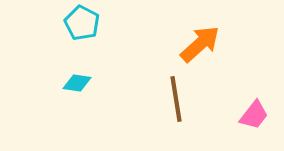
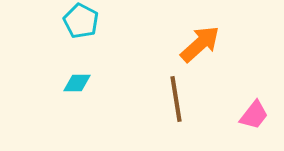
cyan pentagon: moved 1 px left, 2 px up
cyan diamond: rotated 8 degrees counterclockwise
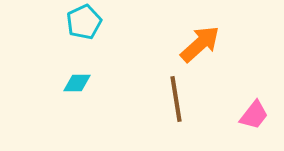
cyan pentagon: moved 3 px right, 1 px down; rotated 20 degrees clockwise
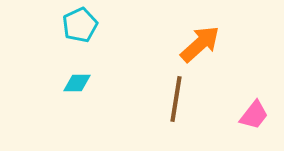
cyan pentagon: moved 4 px left, 3 px down
brown line: rotated 18 degrees clockwise
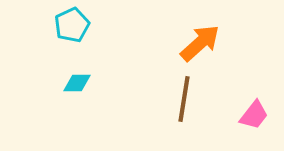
cyan pentagon: moved 8 px left
orange arrow: moved 1 px up
brown line: moved 8 px right
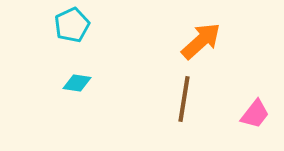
orange arrow: moved 1 px right, 2 px up
cyan diamond: rotated 8 degrees clockwise
pink trapezoid: moved 1 px right, 1 px up
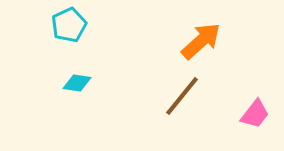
cyan pentagon: moved 3 px left
brown line: moved 2 px left, 3 px up; rotated 30 degrees clockwise
